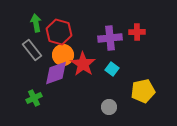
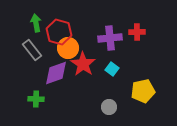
orange circle: moved 5 px right, 7 px up
green cross: moved 2 px right, 1 px down; rotated 28 degrees clockwise
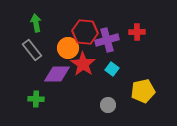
red hexagon: moved 26 px right; rotated 10 degrees counterclockwise
purple cross: moved 3 px left, 2 px down; rotated 10 degrees counterclockwise
purple diamond: moved 1 px right, 1 px down; rotated 20 degrees clockwise
gray circle: moved 1 px left, 2 px up
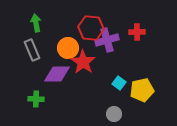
red hexagon: moved 6 px right, 4 px up
gray rectangle: rotated 15 degrees clockwise
red star: moved 2 px up
cyan square: moved 7 px right, 14 px down
yellow pentagon: moved 1 px left, 1 px up
gray circle: moved 6 px right, 9 px down
